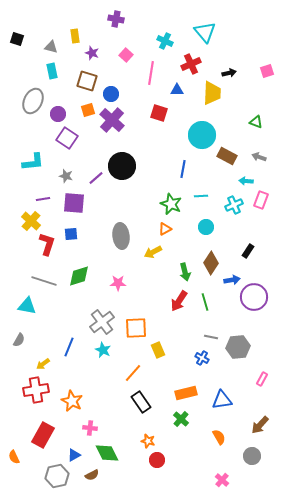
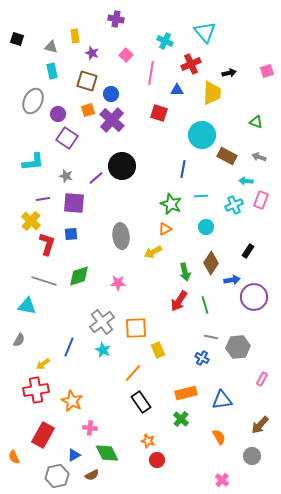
green line at (205, 302): moved 3 px down
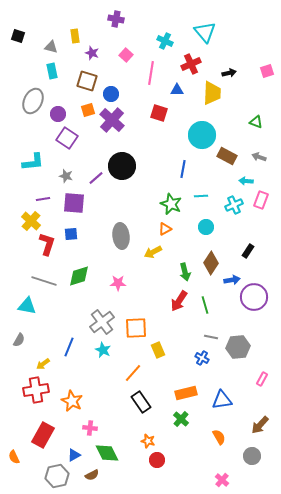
black square at (17, 39): moved 1 px right, 3 px up
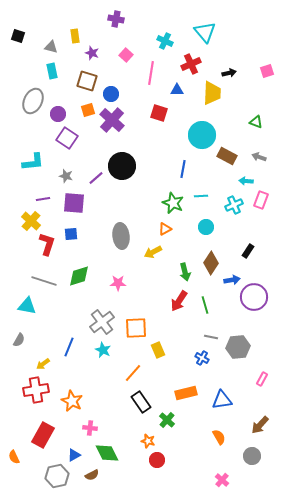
green star at (171, 204): moved 2 px right, 1 px up
green cross at (181, 419): moved 14 px left, 1 px down
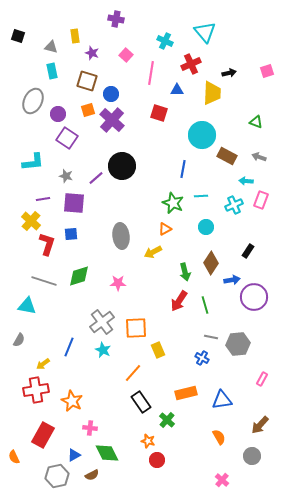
gray hexagon at (238, 347): moved 3 px up
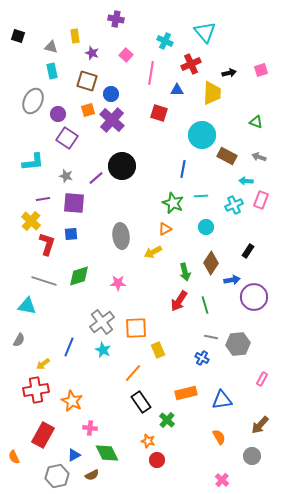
pink square at (267, 71): moved 6 px left, 1 px up
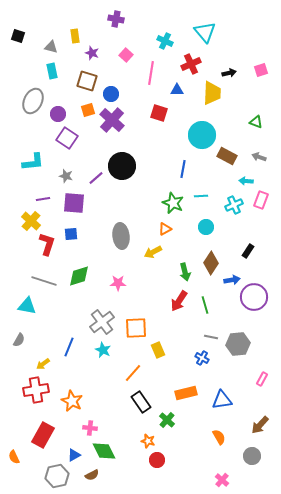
green diamond at (107, 453): moved 3 px left, 2 px up
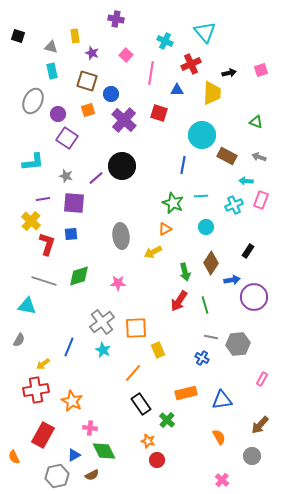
purple cross at (112, 120): moved 12 px right
blue line at (183, 169): moved 4 px up
black rectangle at (141, 402): moved 2 px down
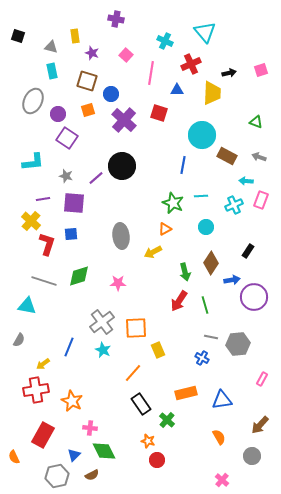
blue triangle at (74, 455): rotated 16 degrees counterclockwise
